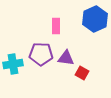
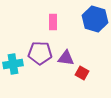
blue hexagon: rotated 20 degrees counterclockwise
pink rectangle: moved 3 px left, 4 px up
purple pentagon: moved 1 px left, 1 px up
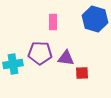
red square: rotated 32 degrees counterclockwise
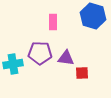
blue hexagon: moved 2 px left, 3 px up
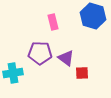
pink rectangle: rotated 14 degrees counterclockwise
purple triangle: rotated 30 degrees clockwise
cyan cross: moved 9 px down
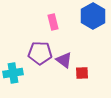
blue hexagon: rotated 15 degrees clockwise
purple triangle: moved 2 px left, 2 px down
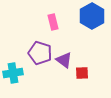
blue hexagon: moved 1 px left
purple pentagon: rotated 15 degrees clockwise
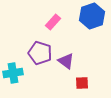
blue hexagon: rotated 10 degrees clockwise
pink rectangle: rotated 56 degrees clockwise
purple triangle: moved 2 px right, 1 px down
red square: moved 10 px down
